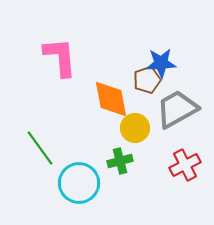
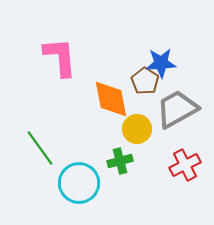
brown pentagon: moved 2 px left, 1 px down; rotated 20 degrees counterclockwise
yellow circle: moved 2 px right, 1 px down
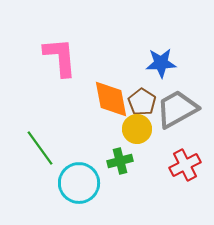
brown pentagon: moved 3 px left, 21 px down
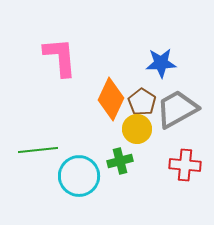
orange diamond: rotated 36 degrees clockwise
green line: moved 2 px left, 2 px down; rotated 60 degrees counterclockwise
red cross: rotated 32 degrees clockwise
cyan circle: moved 7 px up
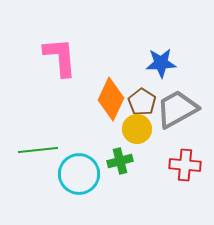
cyan circle: moved 2 px up
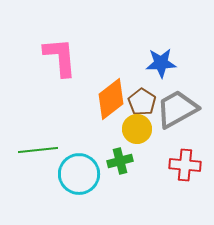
orange diamond: rotated 27 degrees clockwise
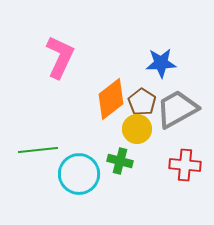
pink L-shape: rotated 30 degrees clockwise
green cross: rotated 30 degrees clockwise
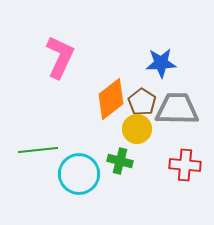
gray trapezoid: rotated 30 degrees clockwise
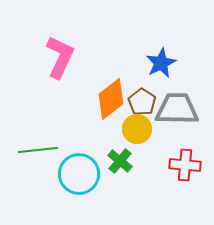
blue star: rotated 24 degrees counterclockwise
green cross: rotated 25 degrees clockwise
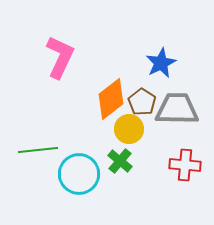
yellow circle: moved 8 px left
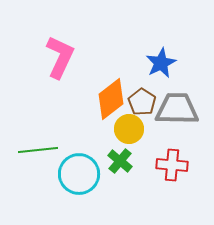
red cross: moved 13 px left
